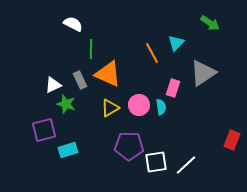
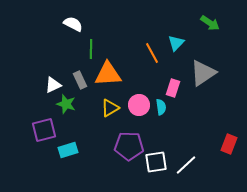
orange triangle: rotated 28 degrees counterclockwise
red rectangle: moved 3 px left, 4 px down
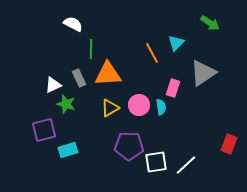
gray rectangle: moved 1 px left, 2 px up
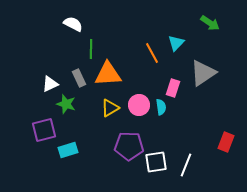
white triangle: moved 3 px left, 1 px up
red rectangle: moved 3 px left, 2 px up
white line: rotated 25 degrees counterclockwise
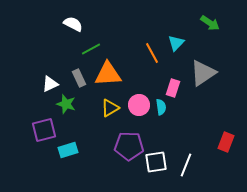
green line: rotated 60 degrees clockwise
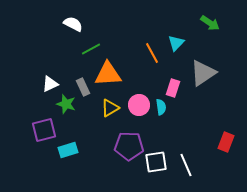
gray rectangle: moved 4 px right, 9 px down
white line: rotated 45 degrees counterclockwise
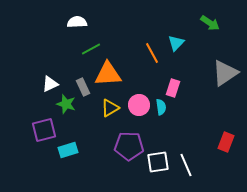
white semicircle: moved 4 px right, 2 px up; rotated 30 degrees counterclockwise
gray triangle: moved 22 px right
white square: moved 2 px right
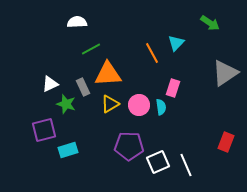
yellow triangle: moved 4 px up
white square: rotated 15 degrees counterclockwise
